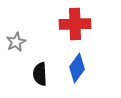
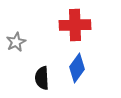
red cross: moved 1 px down
black semicircle: moved 2 px right, 4 px down
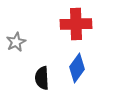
red cross: moved 1 px right, 1 px up
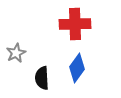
red cross: moved 1 px left
gray star: moved 11 px down
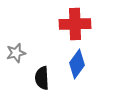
gray star: rotated 12 degrees clockwise
blue diamond: moved 4 px up
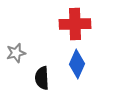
blue diamond: rotated 12 degrees counterclockwise
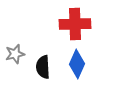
gray star: moved 1 px left, 1 px down
black semicircle: moved 1 px right, 11 px up
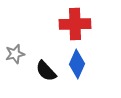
black semicircle: moved 3 px right, 4 px down; rotated 40 degrees counterclockwise
